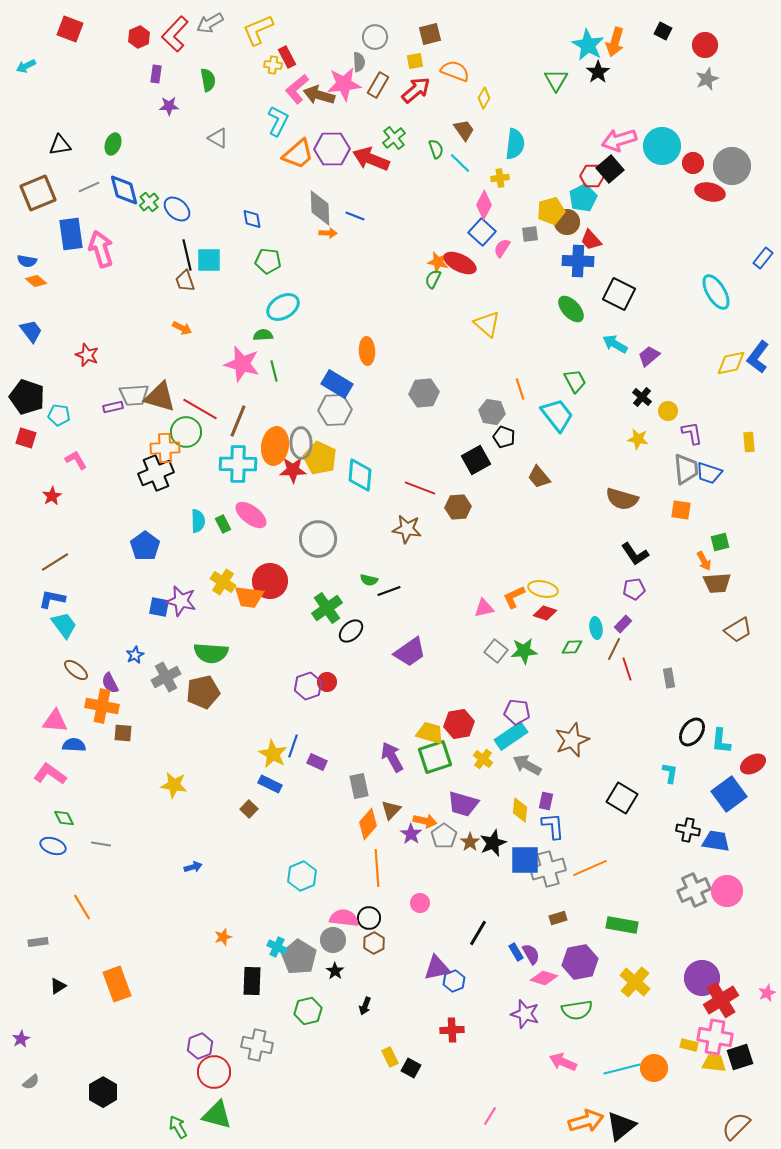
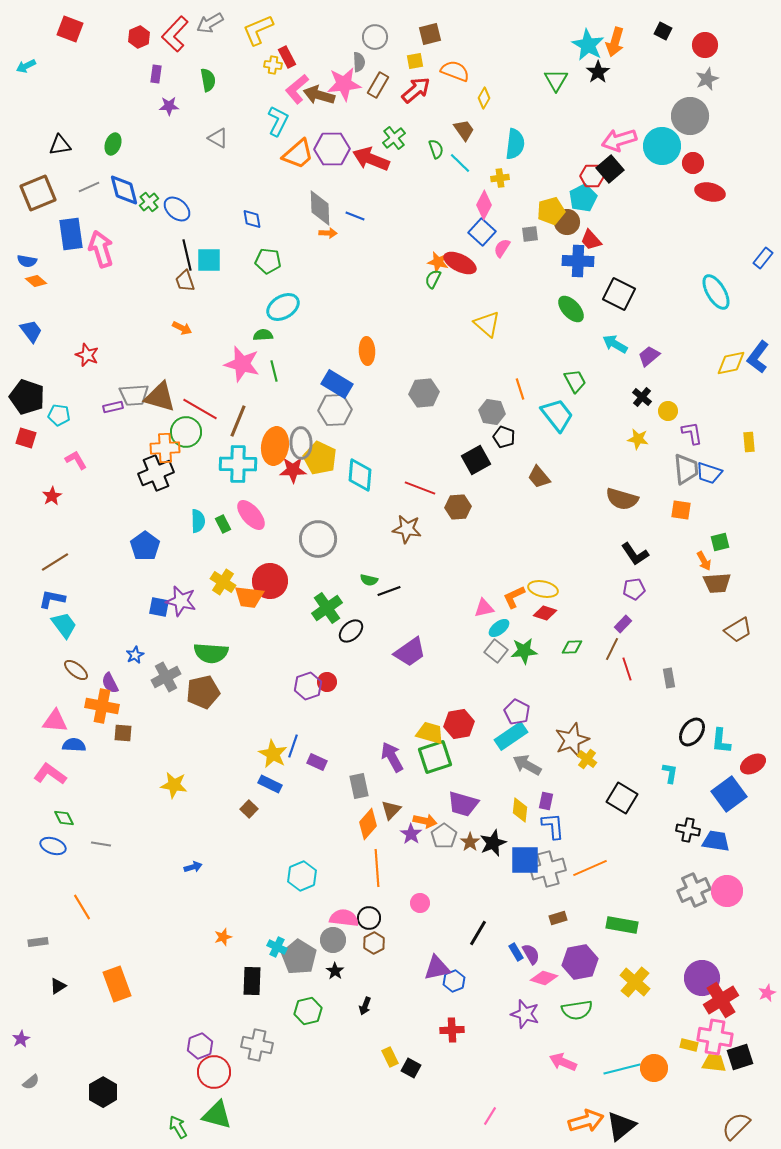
gray circle at (732, 166): moved 42 px left, 50 px up
pink ellipse at (251, 515): rotated 12 degrees clockwise
cyan ellipse at (596, 628): moved 97 px left; rotated 60 degrees clockwise
brown line at (614, 649): moved 2 px left
purple pentagon at (517, 712): rotated 20 degrees clockwise
yellow cross at (483, 759): moved 104 px right
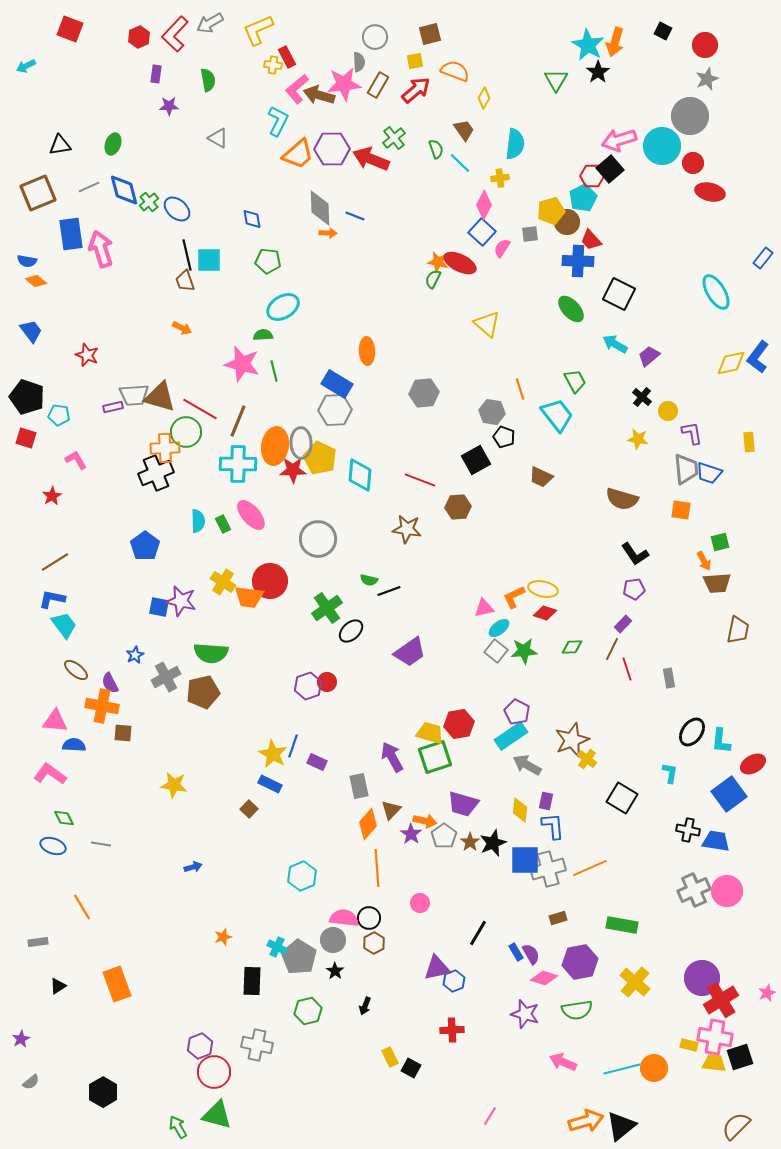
brown trapezoid at (539, 477): moved 2 px right; rotated 25 degrees counterclockwise
red line at (420, 488): moved 8 px up
brown trapezoid at (738, 630): rotated 48 degrees counterclockwise
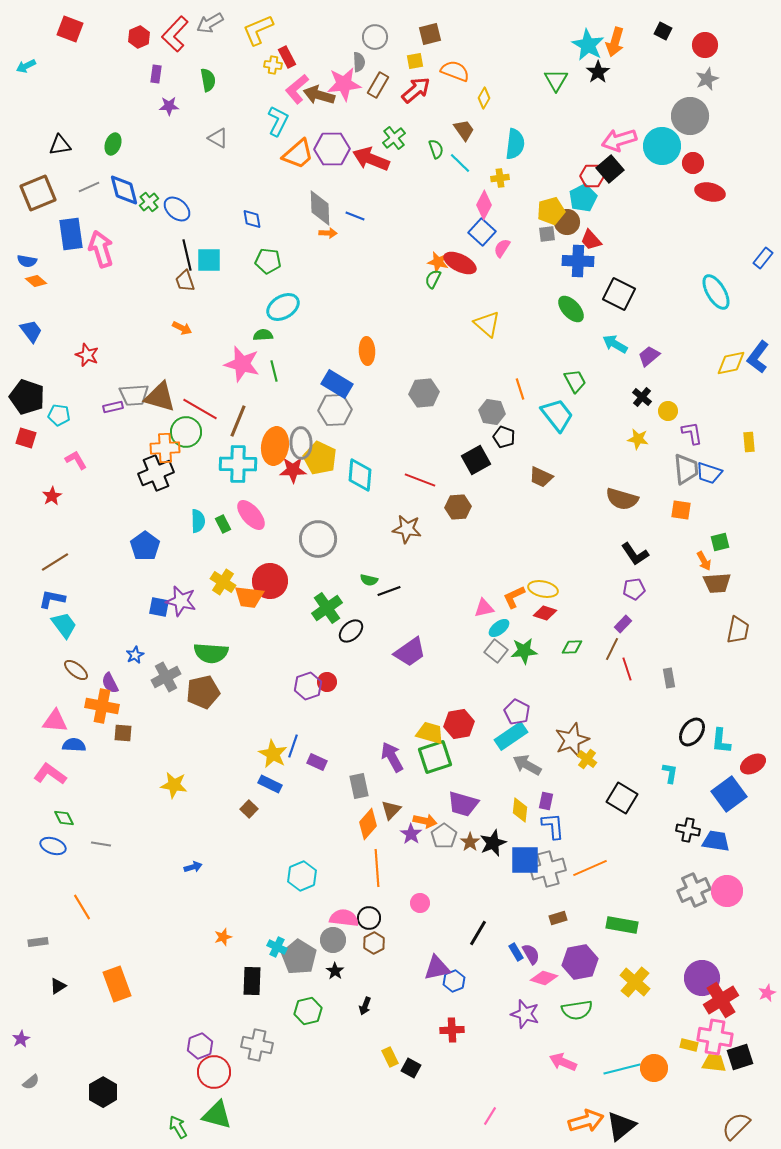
gray square at (530, 234): moved 17 px right
